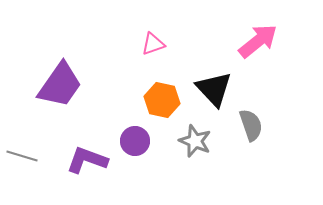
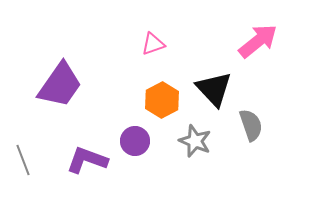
orange hexagon: rotated 20 degrees clockwise
gray line: moved 1 px right, 4 px down; rotated 52 degrees clockwise
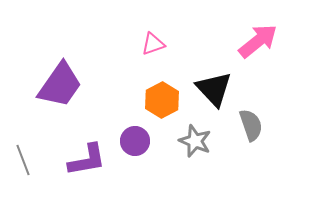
purple L-shape: rotated 150 degrees clockwise
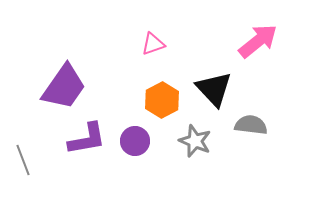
purple trapezoid: moved 4 px right, 2 px down
gray semicircle: rotated 64 degrees counterclockwise
purple L-shape: moved 21 px up
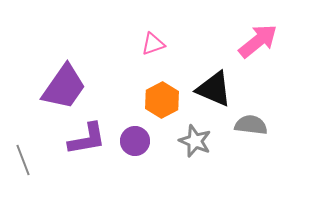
black triangle: rotated 24 degrees counterclockwise
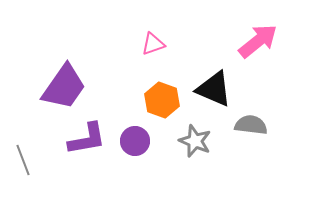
orange hexagon: rotated 12 degrees counterclockwise
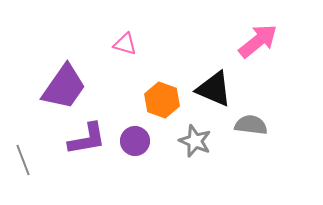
pink triangle: moved 28 px left; rotated 35 degrees clockwise
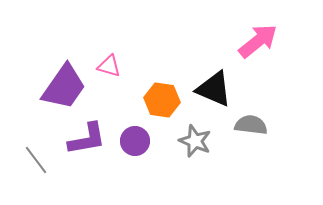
pink triangle: moved 16 px left, 22 px down
orange hexagon: rotated 12 degrees counterclockwise
gray line: moved 13 px right; rotated 16 degrees counterclockwise
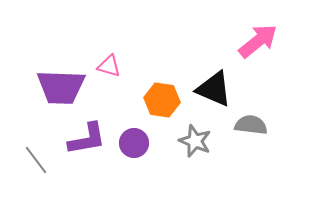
purple trapezoid: moved 3 px left; rotated 57 degrees clockwise
purple circle: moved 1 px left, 2 px down
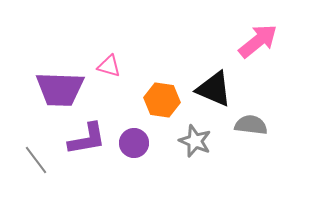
purple trapezoid: moved 1 px left, 2 px down
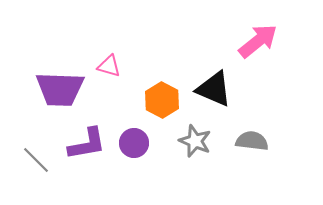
orange hexagon: rotated 20 degrees clockwise
gray semicircle: moved 1 px right, 16 px down
purple L-shape: moved 5 px down
gray line: rotated 8 degrees counterclockwise
